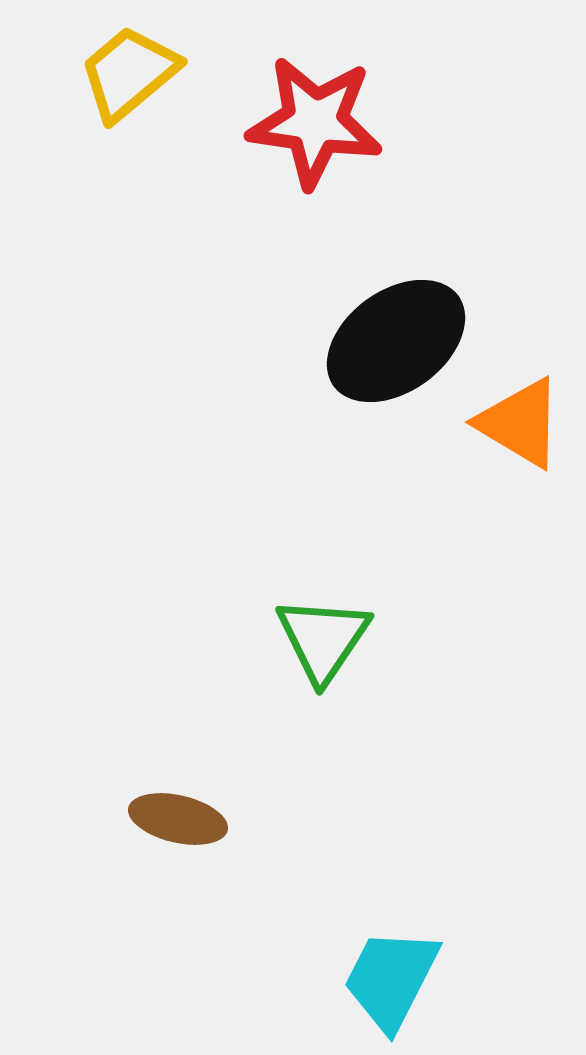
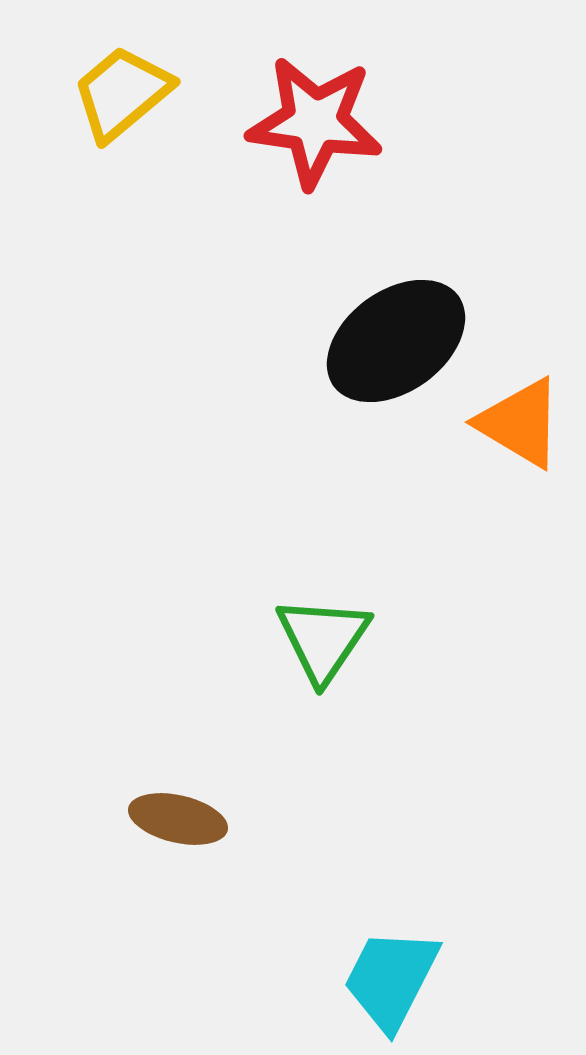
yellow trapezoid: moved 7 px left, 20 px down
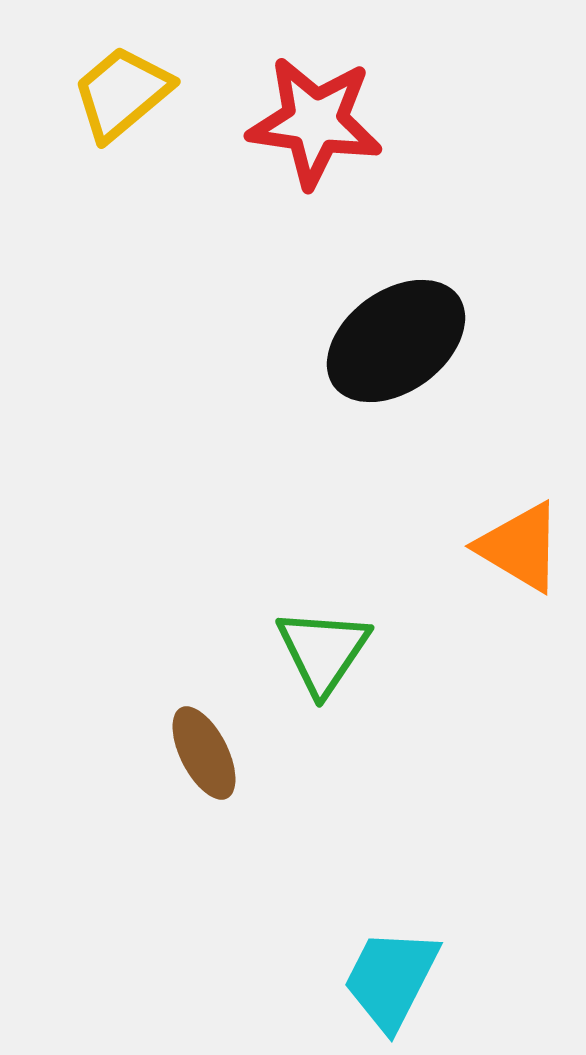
orange triangle: moved 124 px down
green triangle: moved 12 px down
brown ellipse: moved 26 px right, 66 px up; rotated 50 degrees clockwise
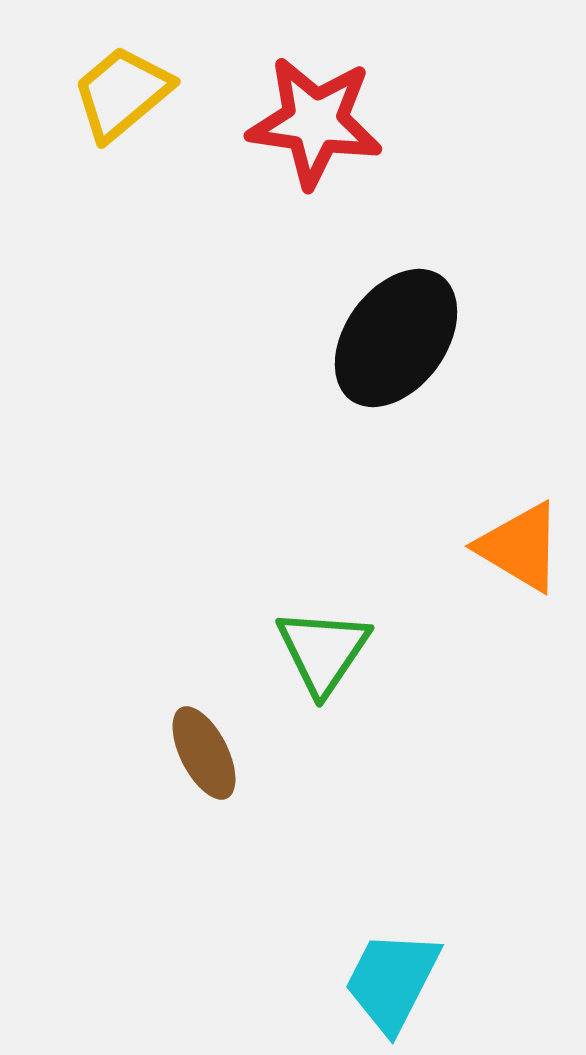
black ellipse: moved 3 px up; rotated 18 degrees counterclockwise
cyan trapezoid: moved 1 px right, 2 px down
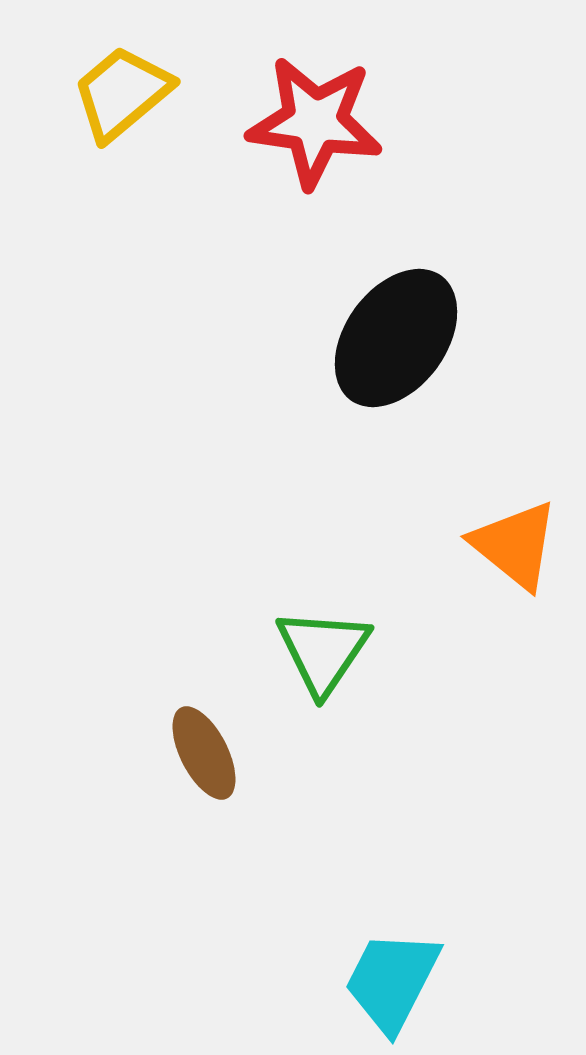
orange triangle: moved 5 px left, 2 px up; rotated 8 degrees clockwise
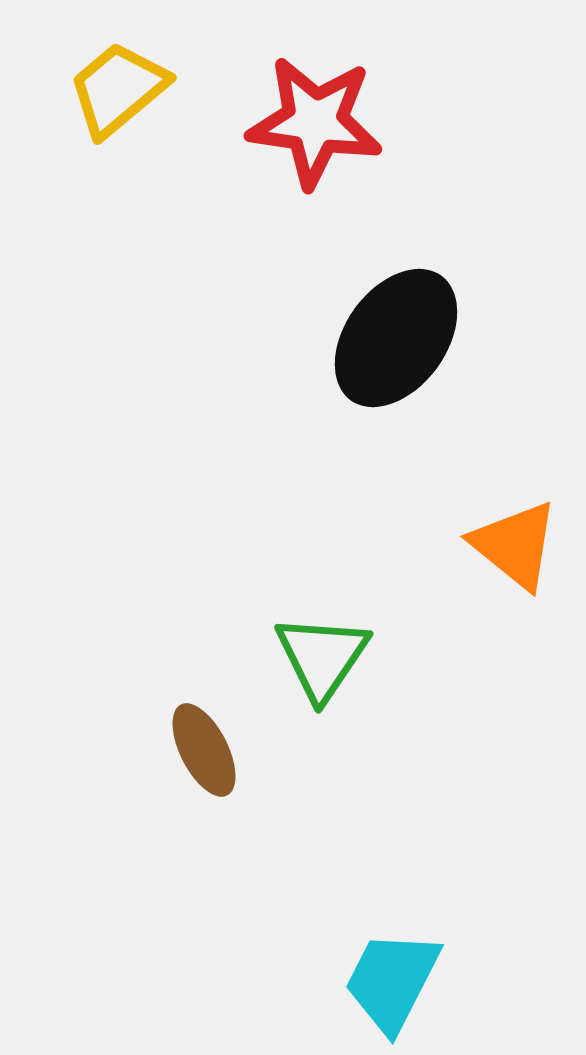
yellow trapezoid: moved 4 px left, 4 px up
green triangle: moved 1 px left, 6 px down
brown ellipse: moved 3 px up
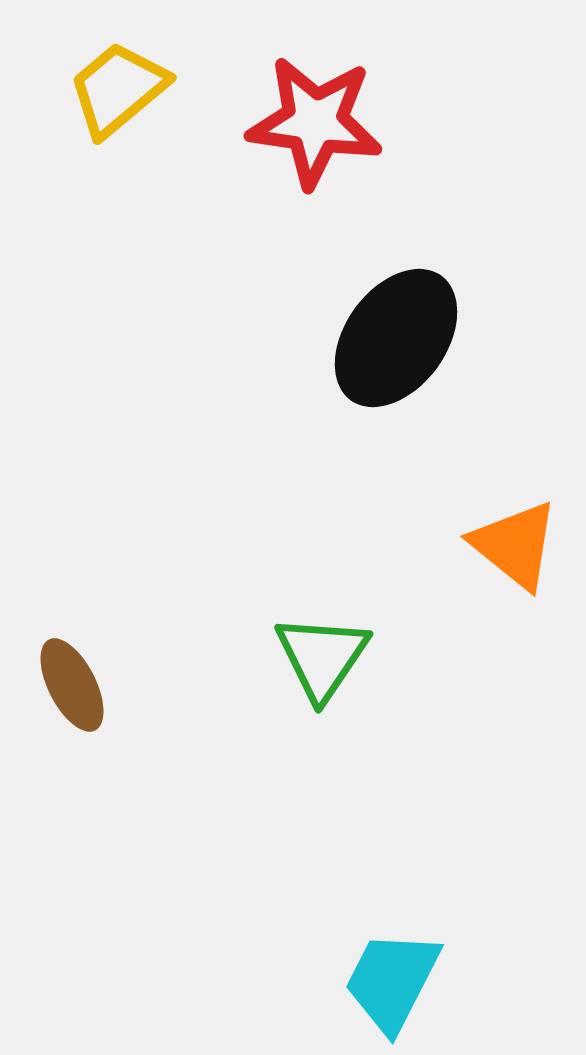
brown ellipse: moved 132 px left, 65 px up
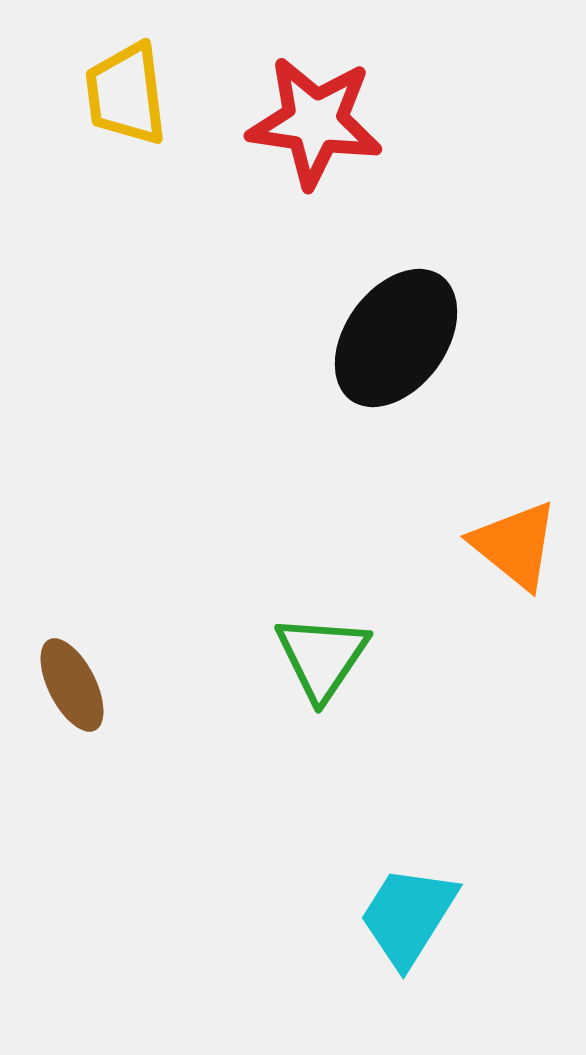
yellow trapezoid: moved 8 px right, 5 px down; rotated 57 degrees counterclockwise
cyan trapezoid: moved 16 px right, 65 px up; rotated 5 degrees clockwise
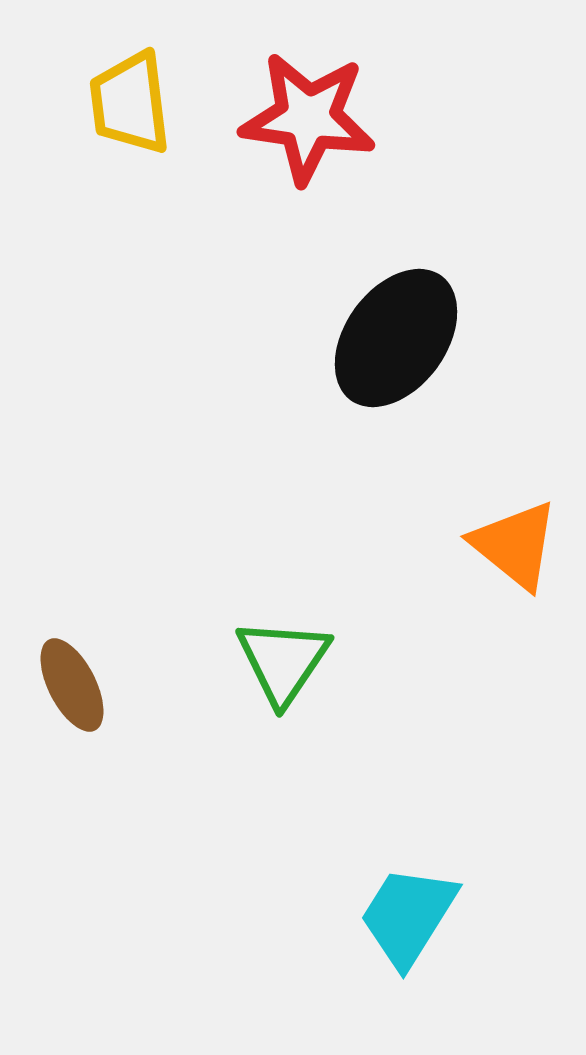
yellow trapezoid: moved 4 px right, 9 px down
red star: moved 7 px left, 4 px up
green triangle: moved 39 px left, 4 px down
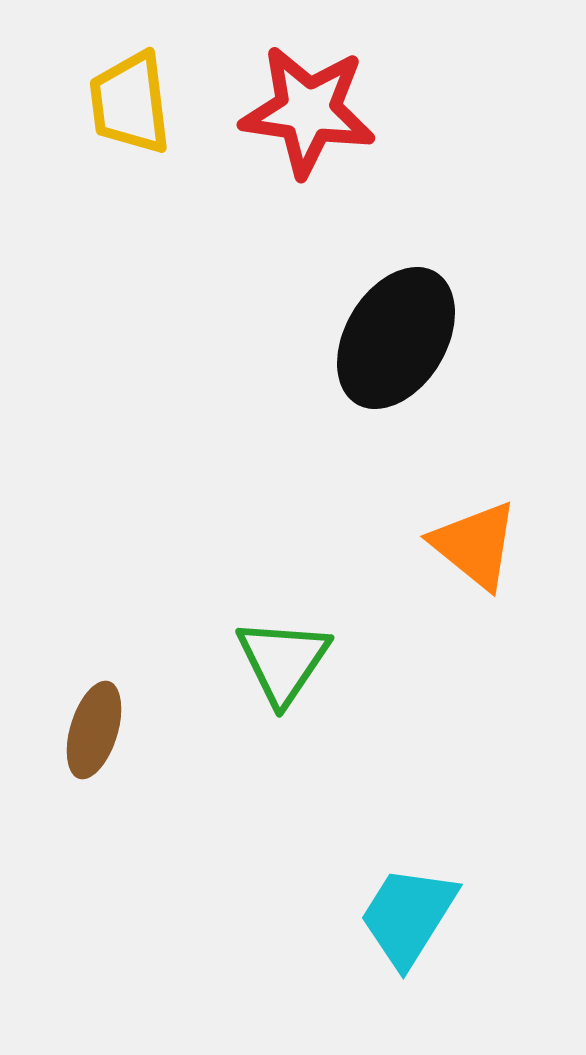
red star: moved 7 px up
black ellipse: rotated 5 degrees counterclockwise
orange triangle: moved 40 px left
brown ellipse: moved 22 px right, 45 px down; rotated 44 degrees clockwise
